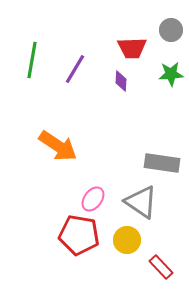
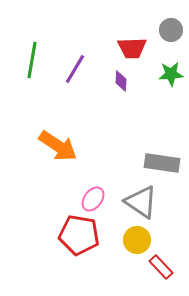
yellow circle: moved 10 px right
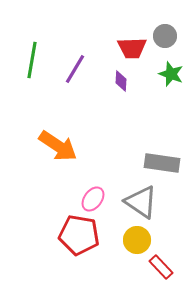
gray circle: moved 6 px left, 6 px down
green star: rotated 25 degrees clockwise
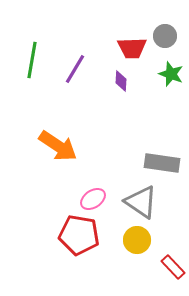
pink ellipse: rotated 20 degrees clockwise
red rectangle: moved 12 px right
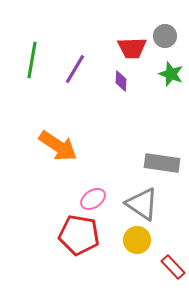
gray triangle: moved 1 px right, 2 px down
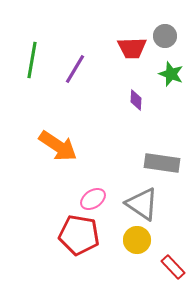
purple diamond: moved 15 px right, 19 px down
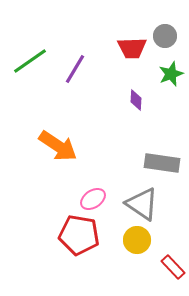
green line: moved 2 px left, 1 px down; rotated 45 degrees clockwise
green star: rotated 30 degrees clockwise
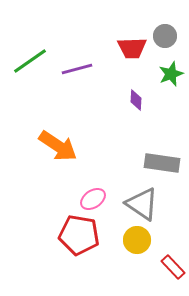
purple line: moved 2 px right; rotated 44 degrees clockwise
